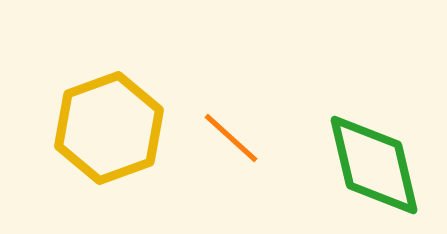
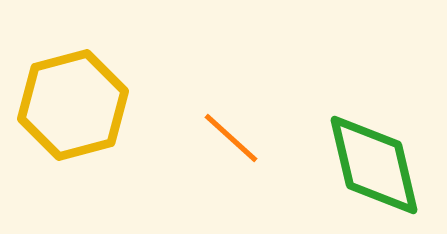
yellow hexagon: moved 36 px left, 23 px up; rotated 5 degrees clockwise
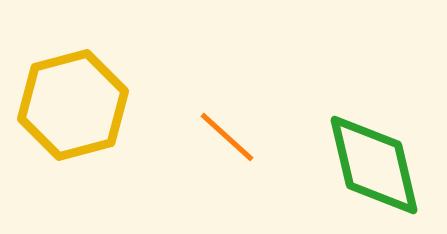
orange line: moved 4 px left, 1 px up
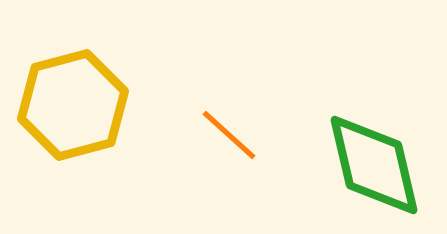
orange line: moved 2 px right, 2 px up
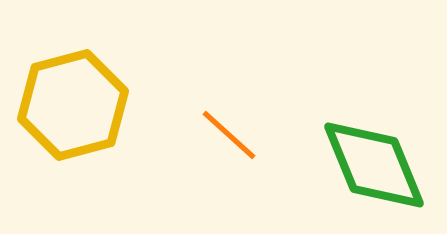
green diamond: rotated 9 degrees counterclockwise
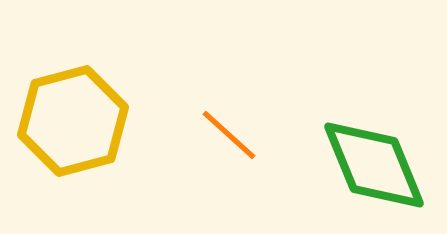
yellow hexagon: moved 16 px down
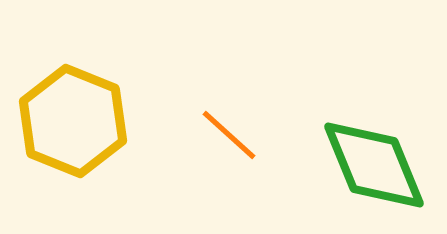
yellow hexagon: rotated 23 degrees counterclockwise
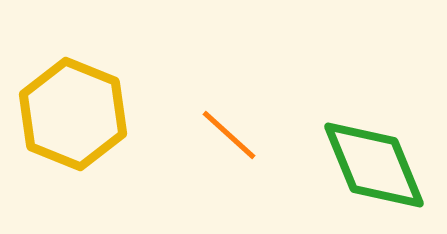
yellow hexagon: moved 7 px up
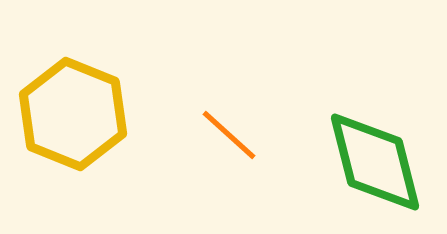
green diamond: moved 1 px right, 3 px up; rotated 8 degrees clockwise
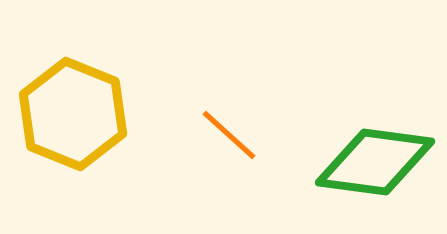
green diamond: rotated 68 degrees counterclockwise
